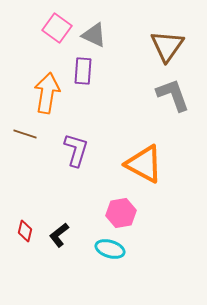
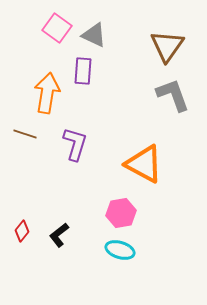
purple L-shape: moved 1 px left, 6 px up
red diamond: moved 3 px left; rotated 25 degrees clockwise
cyan ellipse: moved 10 px right, 1 px down
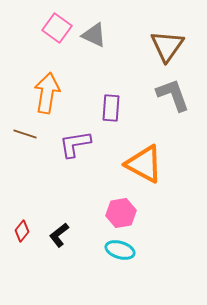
purple rectangle: moved 28 px right, 37 px down
purple L-shape: rotated 116 degrees counterclockwise
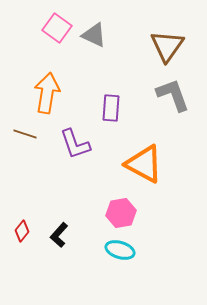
purple L-shape: rotated 100 degrees counterclockwise
black L-shape: rotated 10 degrees counterclockwise
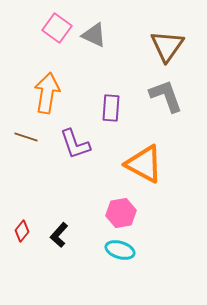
gray L-shape: moved 7 px left, 1 px down
brown line: moved 1 px right, 3 px down
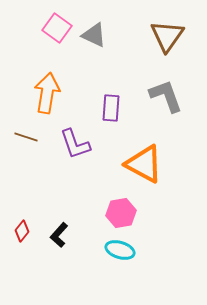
brown triangle: moved 10 px up
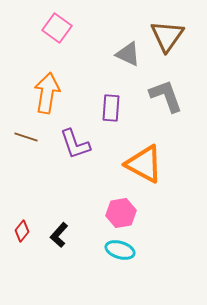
gray triangle: moved 34 px right, 19 px down
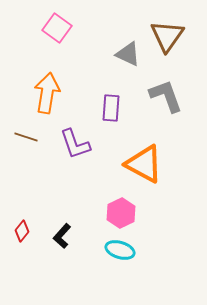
pink hexagon: rotated 16 degrees counterclockwise
black L-shape: moved 3 px right, 1 px down
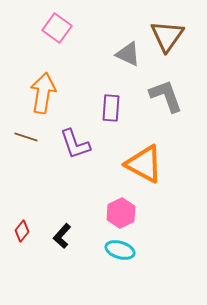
orange arrow: moved 4 px left
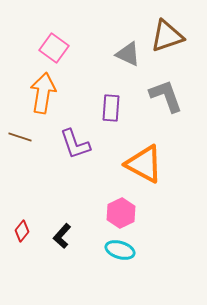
pink square: moved 3 px left, 20 px down
brown triangle: rotated 36 degrees clockwise
brown line: moved 6 px left
